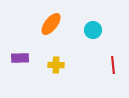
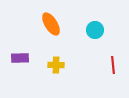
orange ellipse: rotated 70 degrees counterclockwise
cyan circle: moved 2 px right
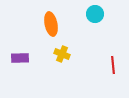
orange ellipse: rotated 20 degrees clockwise
cyan circle: moved 16 px up
yellow cross: moved 6 px right, 11 px up; rotated 21 degrees clockwise
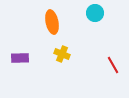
cyan circle: moved 1 px up
orange ellipse: moved 1 px right, 2 px up
red line: rotated 24 degrees counterclockwise
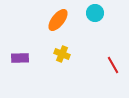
orange ellipse: moved 6 px right, 2 px up; rotated 50 degrees clockwise
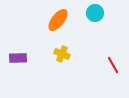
purple rectangle: moved 2 px left
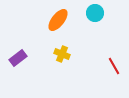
purple rectangle: rotated 36 degrees counterclockwise
red line: moved 1 px right, 1 px down
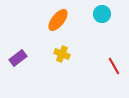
cyan circle: moved 7 px right, 1 px down
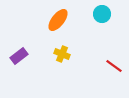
purple rectangle: moved 1 px right, 2 px up
red line: rotated 24 degrees counterclockwise
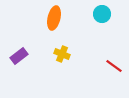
orange ellipse: moved 4 px left, 2 px up; rotated 25 degrees counterclockwise
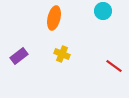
cyan circle: moved 1 px right, 3 px up
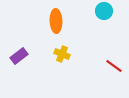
cyan circle: moved 1 px right
orange ellipse: moved 2 px right, 3 px down; rotated 15 degrees counterclockwise
